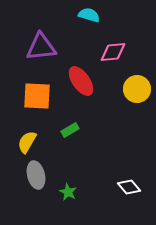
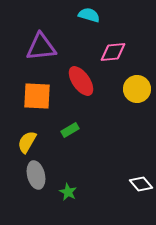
white diamond: moved 12 px right, 3 px up
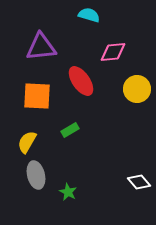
white diamond: moved 2 px left, 2 px up
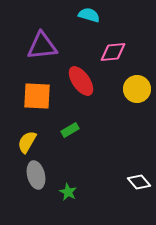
purple triangle: moved 1 px right, 1 px up
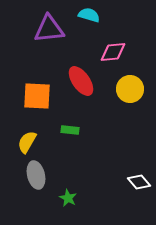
purple triangle: moved 7 px right, 17 px up
yellow circle: moved 7 px left
green rectangle: rotated 36 degrees clockwise
green star: moved 6 px down
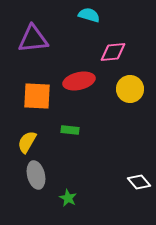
purple triangle: moved 16 px left, 10 px down
red ellipse: moved 2 px left; rotated 68 degrees counterclockwise
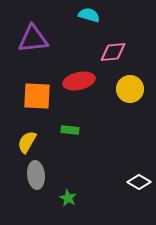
gray ellipse: rotated 8 degrees clockwise
white diamond: rotated 20 degrees counterclockwise
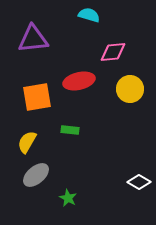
orange square: moved 1 px down; rotated 12 degrees counterclockwise
gray ellipse: rotated 56 degrees clockwise
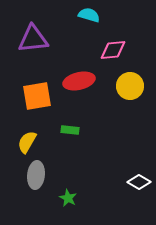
pink diamond: moved 2 px up
yellow circle: moved 3 px up
orange square: moved 1 px up
gray ellipse: rotated 44 degrees counterclockwise
